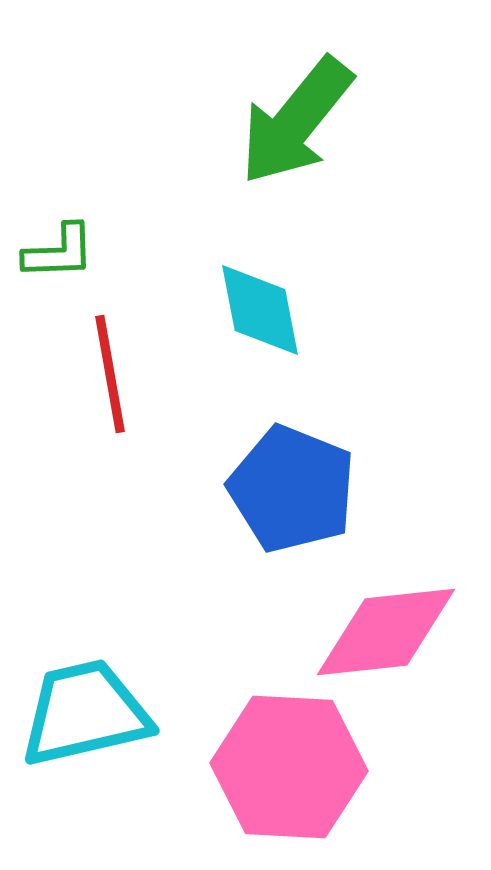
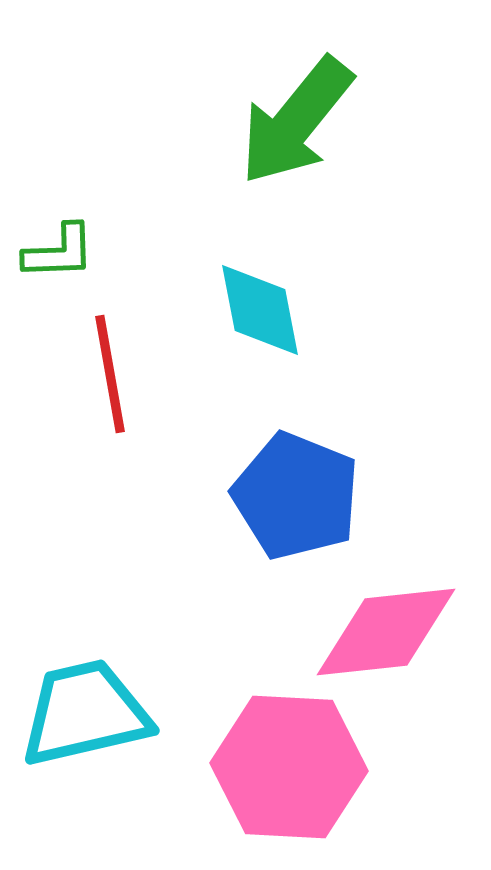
blue pentagon: moved 4 px right, 7 px down
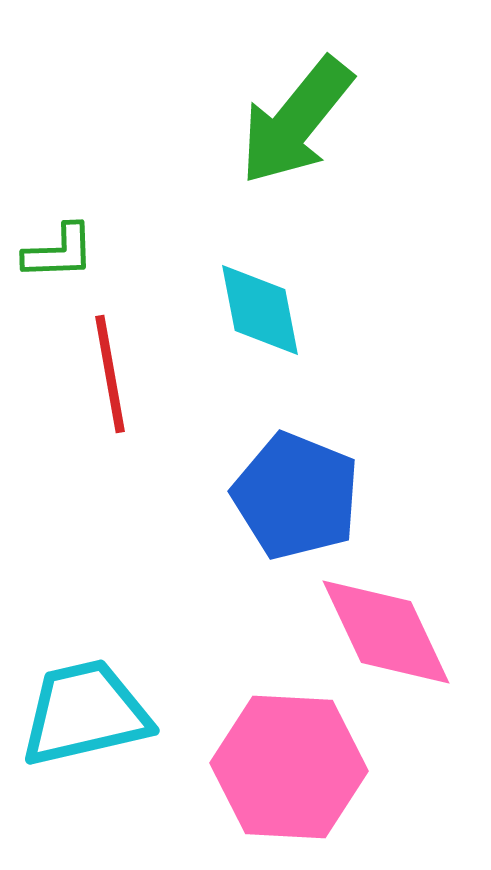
pink diamond: rotated 71 degrees clockwise
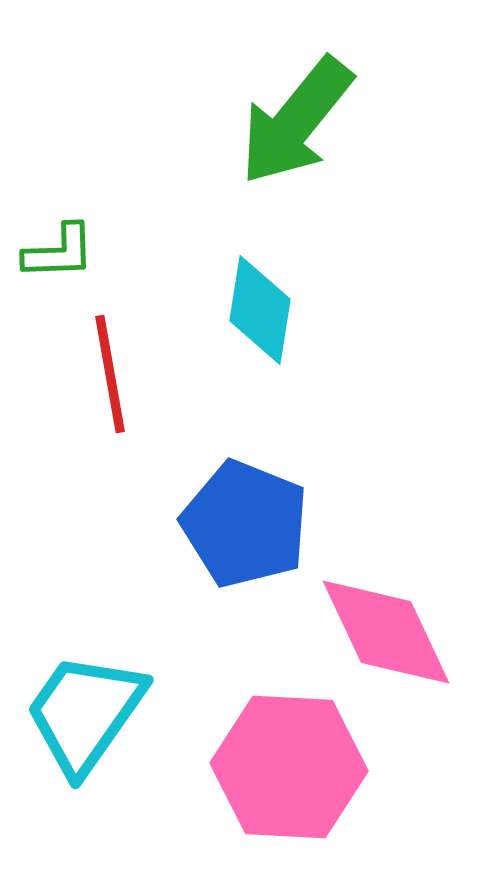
cyan diamond: rotated 20 degrees clockwise
blue pentagon: moved 51 px left, 28 px down
cyan trapezoid: rotated 42 degrees counterclockwise
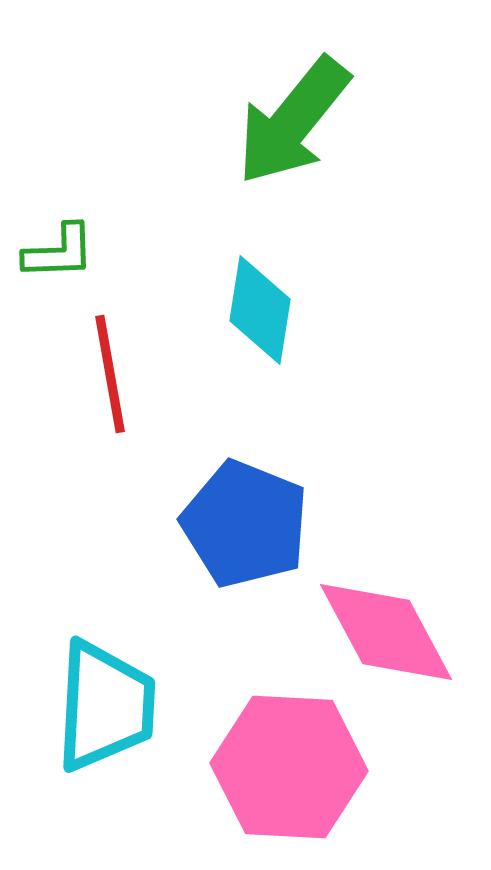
green arrow: moved 3 px left
pink diamond: rotated 3 degrees counterclockwise
cyan trapezoid: moved 20 px right, 7 px up; rotated 148 degrees clockwise
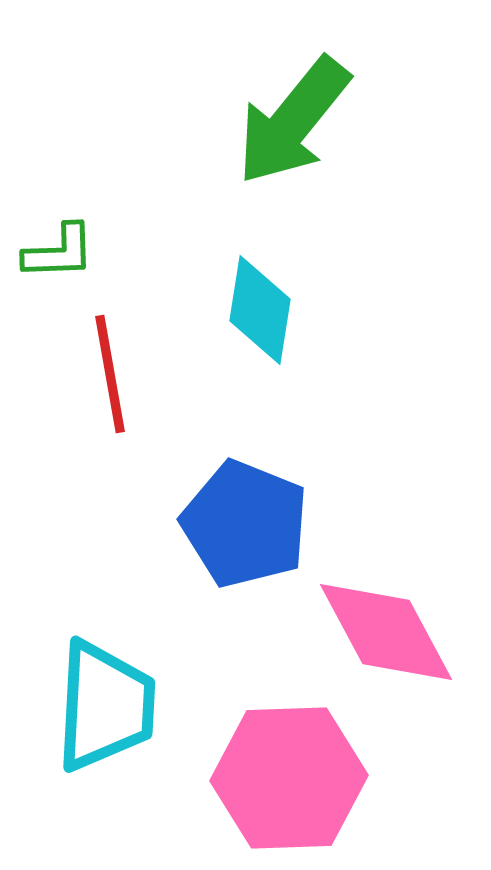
pink hexagon: moved 11 px down; rotated 5 degrees counterclockwise
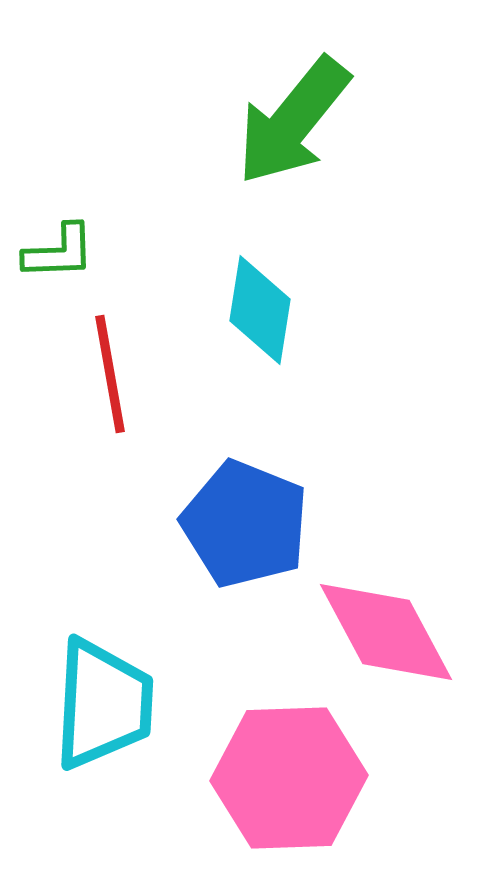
cyan trapezoid: moved 2 px left, 2 px up
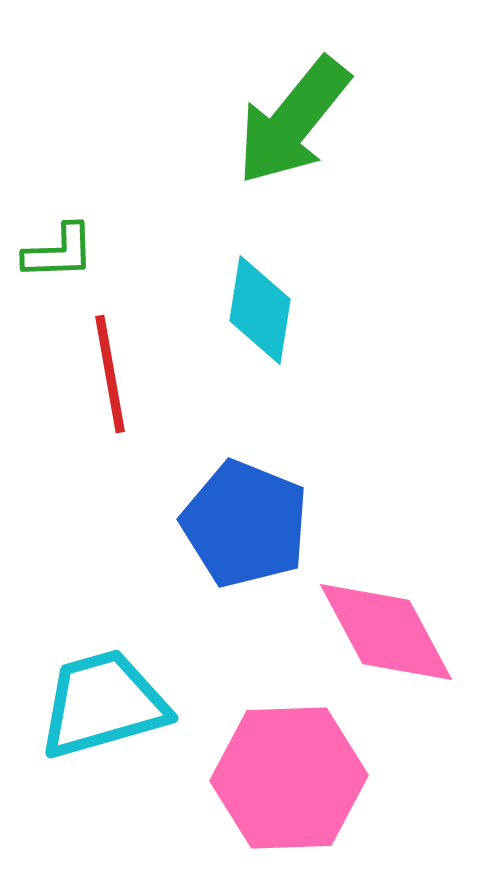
cyan trapezoid: rotated 109 degrees counterclockwise
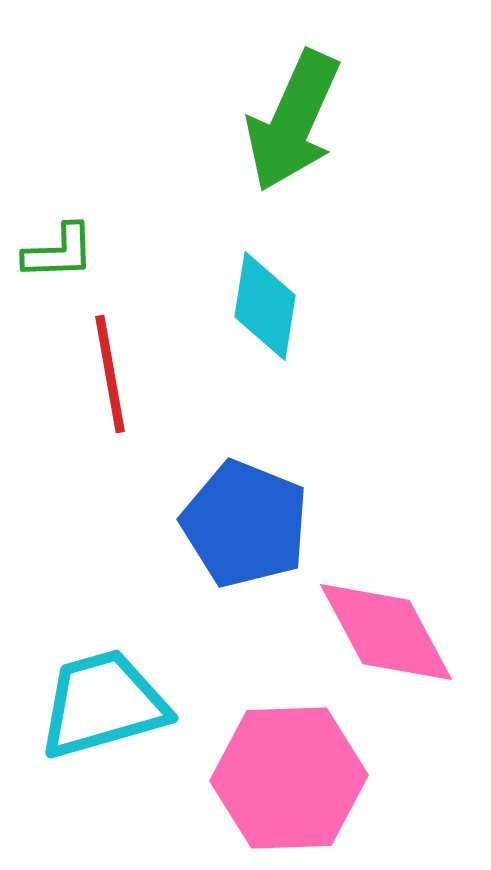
green arrow: rotated 15 degrees counterclockwise
cyan diamond: moved 5 px right, 4 px up
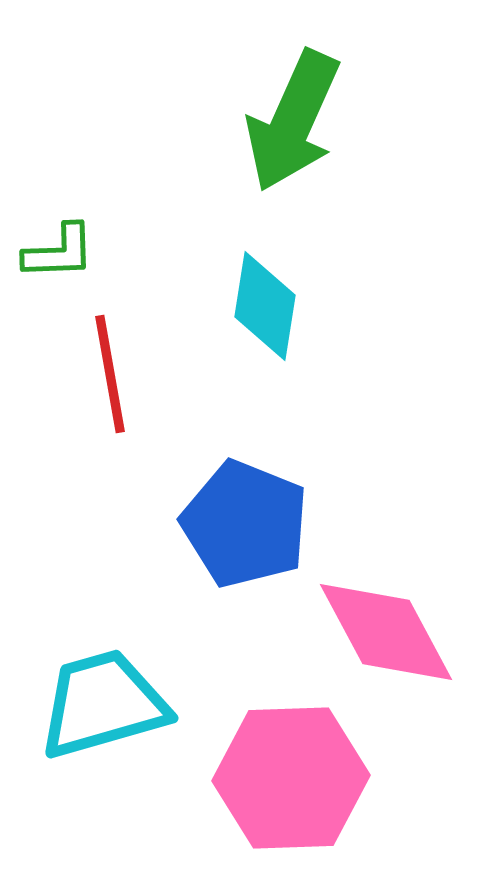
pink hexagon: moved 2 px right
